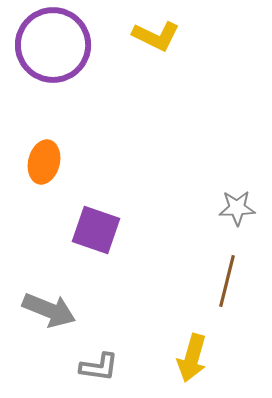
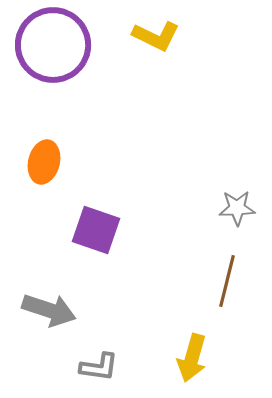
gray arrow: rotated 4 degrees counterclockwise
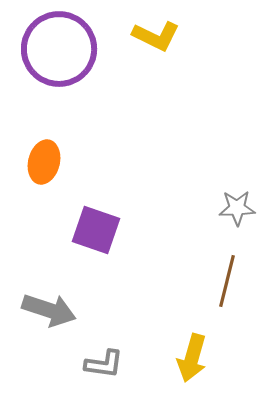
purple circle: moved 6 px right, 4 px down
gray L-shape: moved 5 px right, 3 px up
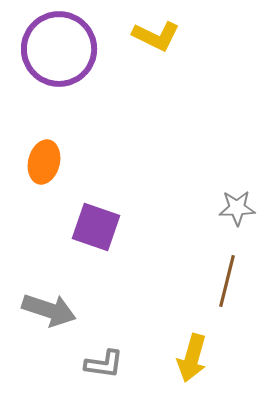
purple square: moved 3 px up
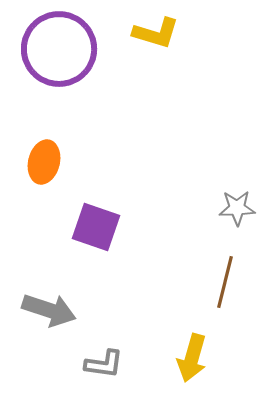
yellow L-shape: moved 3 px up; rotated 9 degrees counterclockwise
brown line: moved 2 px left, 1 px down
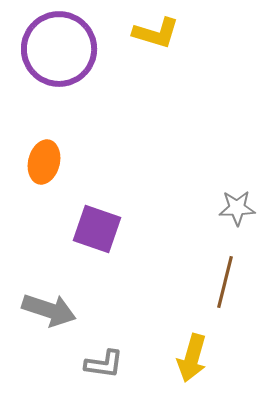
purple square: moved 1 px right, 2 px down
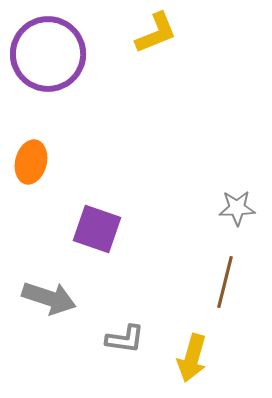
yellow L-shape: rotated 39 degrees counterclockwise
purple circle: moved 11 px left, 5 px down
orange ellipse: moved 13 px left
gray arrow: moved 12 px up
gray L-shape: moved 21 px right, 25 px up
